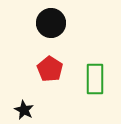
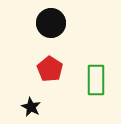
green rectangle: moved 1 px right, 1 px down
black star: moved 7 px right, 3 px up
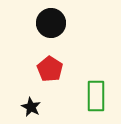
green rectangle: moved 16 px down
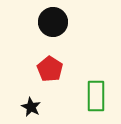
black circle: moved 2 px right, 1 px up
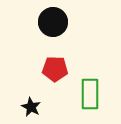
red pentagon: moved 5 px right; rotated 30 degrees counterclockwise
green rectangle: moved 6 px left, 2 px up
